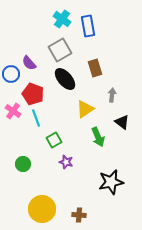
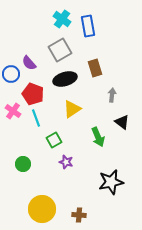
black ellipse: rotated 65 degrees counterclockwise
yellow triangle: moved 13 px left
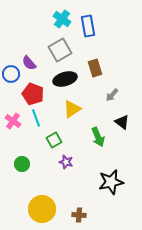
gray arrow: rotated 144 degrees counterclockwise
pink cross: moved 10 px down
green circle: moved 1 px left
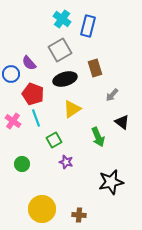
blue rectangle: rotated 25 degrees clockwise
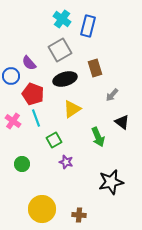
blue circle: moved 2 px down
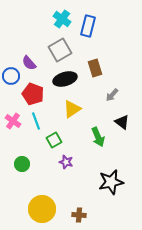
cyan line: moved 3 px down
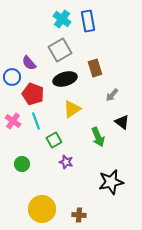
blue rectangle: moved 5 px up; rotated 25 degrees counterclockwise
blue circle: moved 1 px right, 1 px down
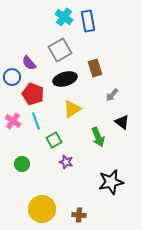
cyan cross: moved 2 px right, 2 px up
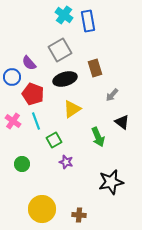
cyan cross: moved 2 px up
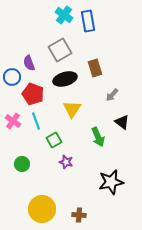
purple semicircle: rotated 21 degrees clockwise
yellow triangle: rotated 24 degrees counterclockwise
